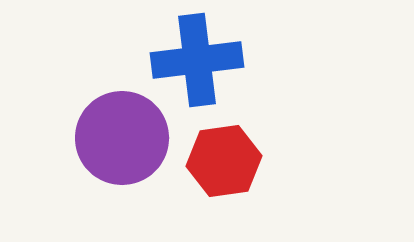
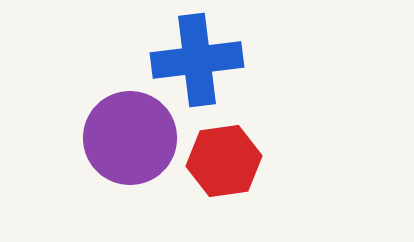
purple circle: moved 8 px right
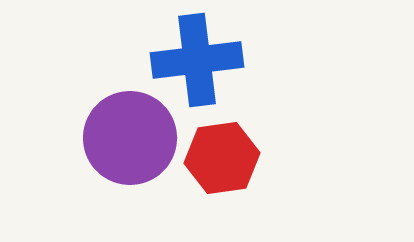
red hexagon: moved 2 px left, 3 px up
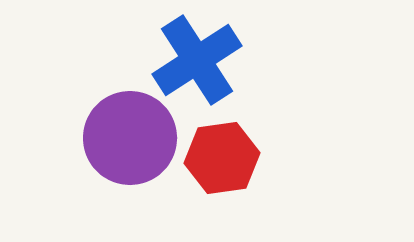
blue cross: rotated 26 degrees counterclockwise
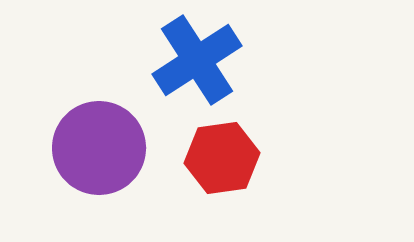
purple circle: moved 31 px left, 10 px down
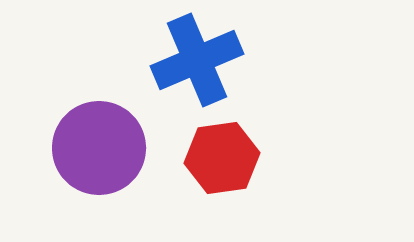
blue cross: rotated 10 degrees clockwise
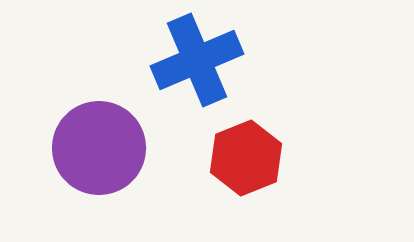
red hexagon: moved 24 px right; rotated 14 degrees counterclockwise
